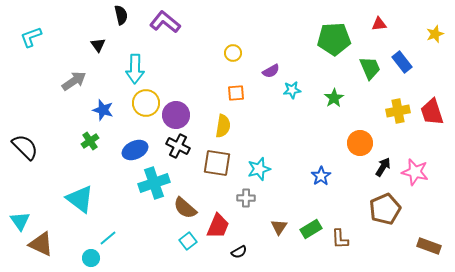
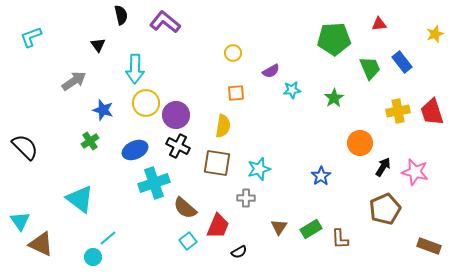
cyan circle at (91, 258): moved 2 px right, 1 px up
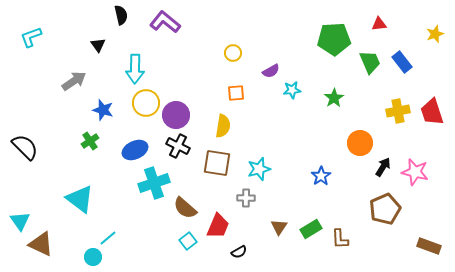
green trapezoid at (370, 68): moved 6 px up
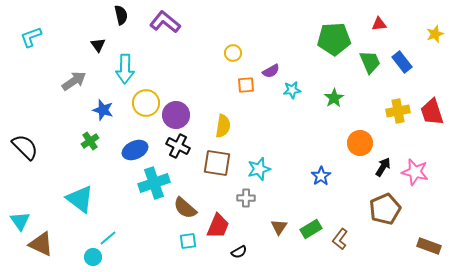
cyan arrow at (135, 69): moved 10 px left
orange square at (236, 93): moved 10 px right, 8 px up
brown L-shape at (340, 239): rotated 40 degrees clockwise
cyan square at (188, 241): rotated 30 degrees clockwise
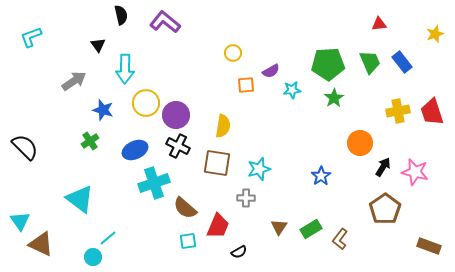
green pentagon at (334, 39): moved 6 px left, 25 px down
brown pentagon at (385, 209): rotated 12 degrees counterclockwise
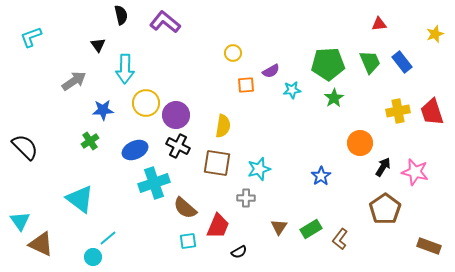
blue star at (103, 110): rotated 20 degrees counterclockwise
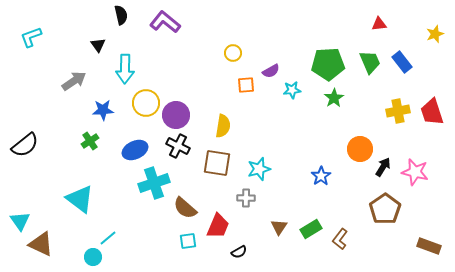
orange circle at (360, 143): moved 6 px down
black semicircle at (25, 147): moved 2 px up; rotated 96 degrees clockwise
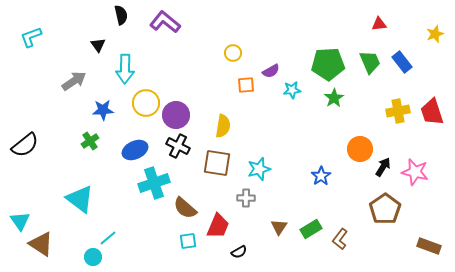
brown triangle at (41, 244): rotated 8 degrees clockwise
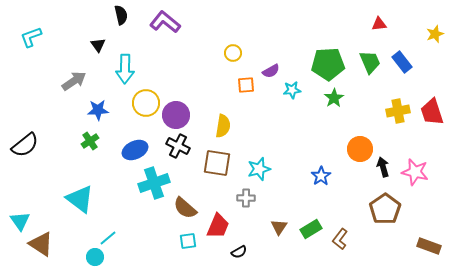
blue star at (103, 110): moved 5 px left
black arrow at (383, 167): rotated 48 degrees counterclockwise
cyan circle at (93, 257): moved 2 px right
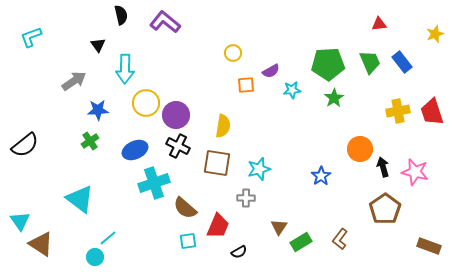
green rectangle at (311, 229): moved 10 px left, 13 px down
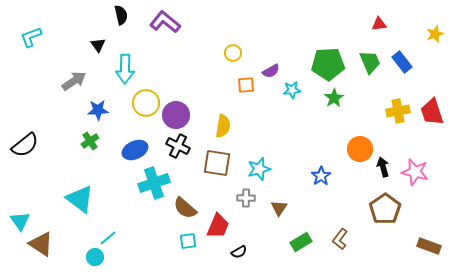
brown triangle at (279, 227): moved 19 px up
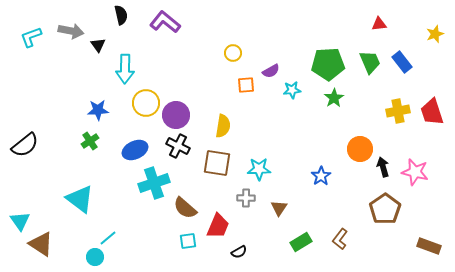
gray arrow at (74, 81): moved 3 px left, 50 px up; rotated 45 degrees clockwise
cyan star at (259, 169): rotated 15 degrees clockwise
